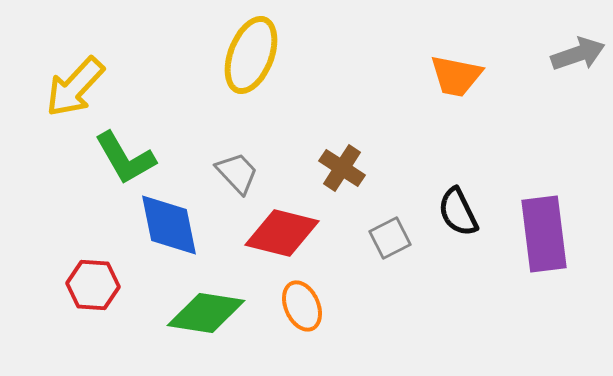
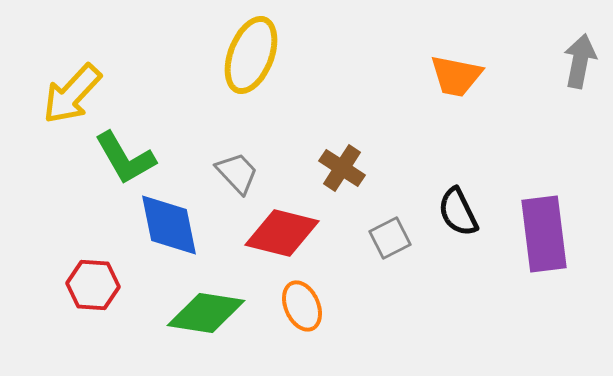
gray arrow: moved 2 px right, 7 px down; rotated 60 degrees counterclockwise
yellow arrow: moved 3 px left, 7 px down
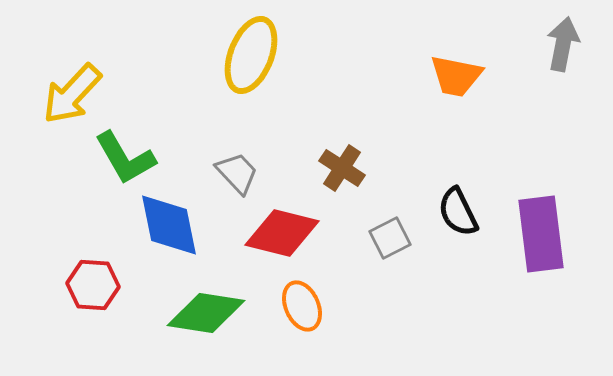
gray arrow: moved 17 px left, 17 px up
purple rectangle: moved 3 px left
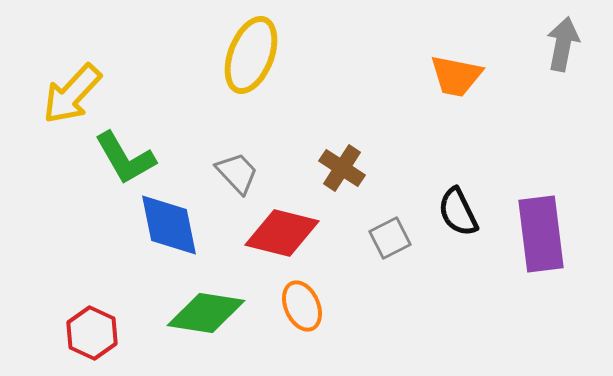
red hexagon: moved 1 px left, 48 px down; rotated 21 degrees clockwise
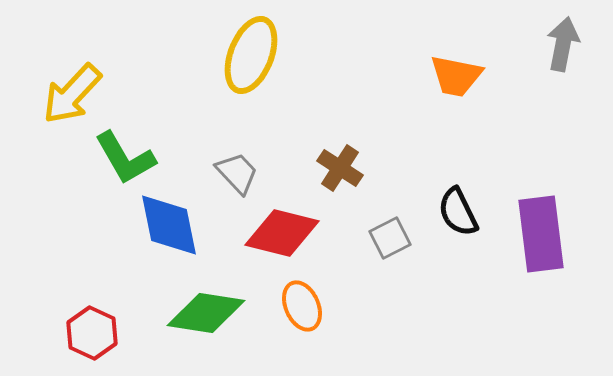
brown cross: moved 2 px left
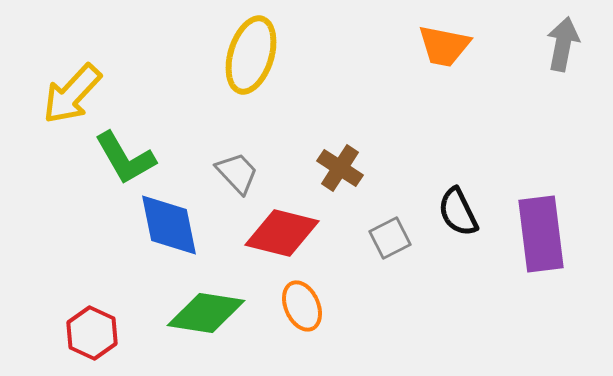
yellow ellipse: rotated 4 degrees counterclockwise
orange trapezoid: moved 12 px left, 30 px up
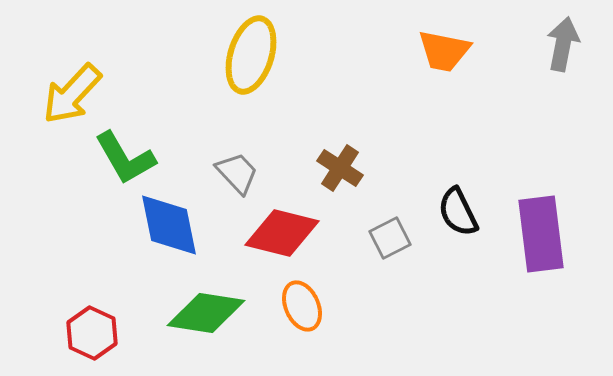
orange trapezoid: moved 5 px down
